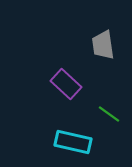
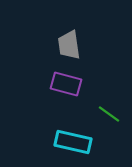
gray trapezoid: moved 34 px left
purple rectangle: rotated 28 degrees counterclockwise
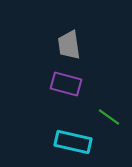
green line: moved 3 px down
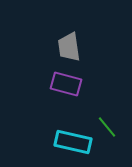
gray trapezoid: moved 2 px down
green line: moved 2 px left, 10 px down; rotated 15 degrees clockwise
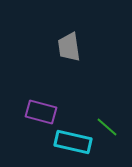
purple rectangle: moved 25 px left, 28 px down
green line: rotated 10 degrees counterclockwise
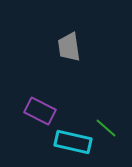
purple rectangle: moved 1 px left, 1 px up; rotated 12 degrees clockwise
green line: moved 1 px left, 1 px down
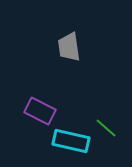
cyan rectangle: moved 2 px left, 1 px up
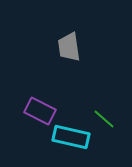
green line: moved 2 px left, 9 px up
cyan rectangle: moved 4 px up
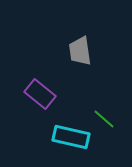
gray trapezoid: moved 11 px right, 4 px down
purple rectangle: moved 17 px up; rotated 12 degrees clockwise
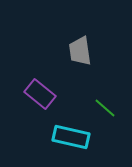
green line: moved 1 px right, 11 px up
